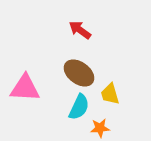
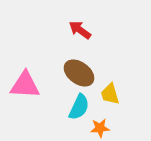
pink triangle: moved 3 px up
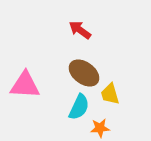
brown ellipse: moved 5 px right
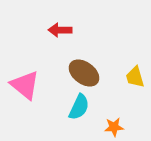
red arrow: moved 20 px left; rotated 35 degrees counterclockwise
pink triangle: rotated 36 degrees clockwise
yellow trapezoid: moved 25 px right, 17 px up
orange star: moved 14 px right, 1 px up
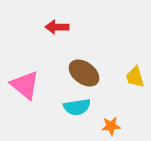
red arrow: moved 3 px left, 3 px up
cyan semicircle: moved 2 px left; rotated 56 degrees clockwise
orange star: moved 3 px left, 1 px up
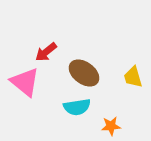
red arrow: moved 11 px left, 25 px down; rotated 40 degrees counterclockwise
yellow trapezoid: moved 2 px left
pink triangle: moved 3 px up
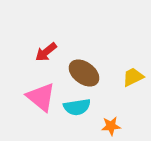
yellow trapezoid: rotated 80 degrees clockwise
pink triangle: moved 16 px right, 15 px down
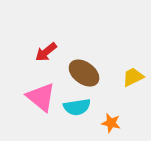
orange star: moved 3 px up; rotated 18 degrees clockwise
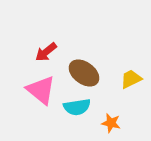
yellow trapezoid: moved 2 px left, 2 px down
pink triangle: moved 7 px up
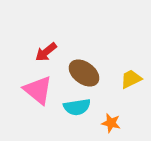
pink triangle: moved 3 px left
